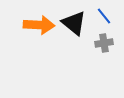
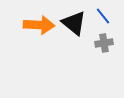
blue line: moved 1 px left
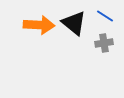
blue line: moved 2 px right; rotated 18 degrees counterclockwise
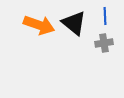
blue line: rotated 54 degrees clockwise
orange arrow: rotated 16 degrees clockwise
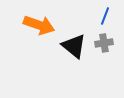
blue line: rotated 24 degrees clockwise
black triangle: moved 23 px down
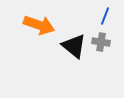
gray cross: moved 3 px left, 1 px up; rotated 18 degrees clockwise
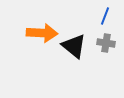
orange arrow: moved 3 px right, 8 px down; rotated 16 degrees counterclockwise
gray cross: moved 5 px right, 1 px down
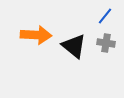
blue line: rotated 18 degrees clockwise
orange arrow: moved 6 px left, 2 px down
